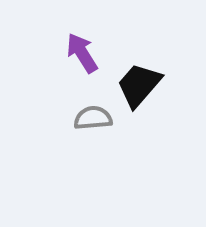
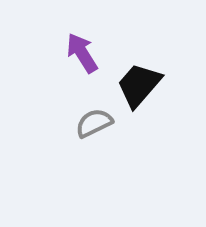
gray semicircle: moved 1 px right, 5 px down; rotated 21 degrees counterclockwise
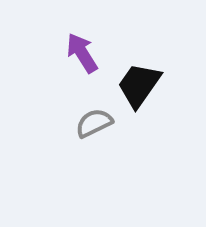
black trapezoid: rotated 6 degrees counterclockwise
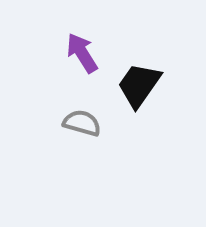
gray semicircle: moved 12 px left; rotated 42 degrees clockwise
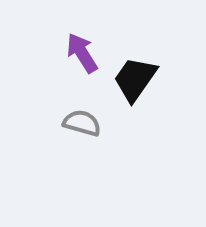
black trapezoid: moved 4 px left, 6 px up
